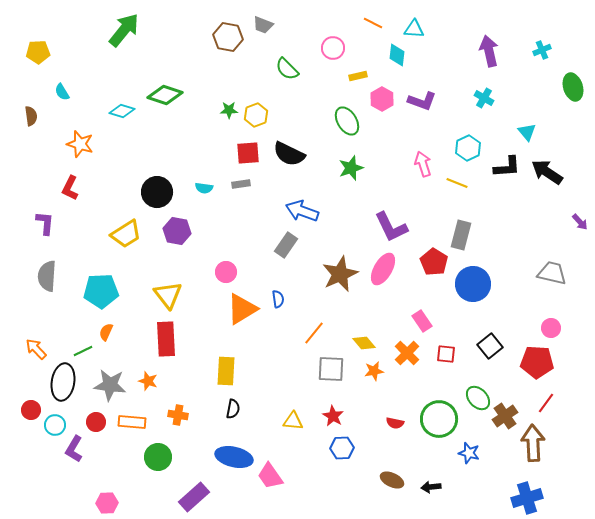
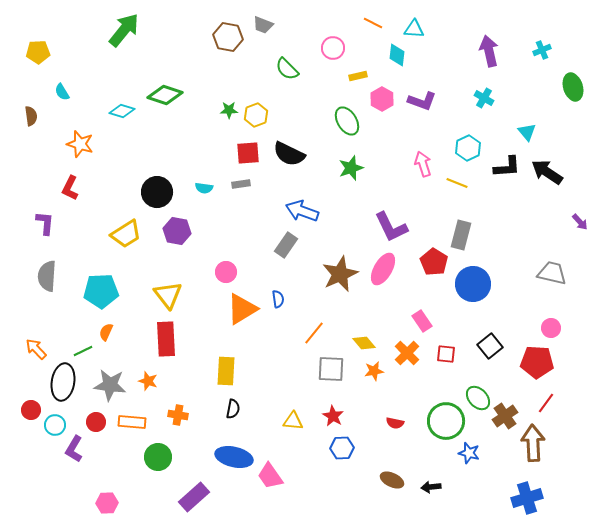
green circle at (439, 419): moved 7 px right, 2 px down
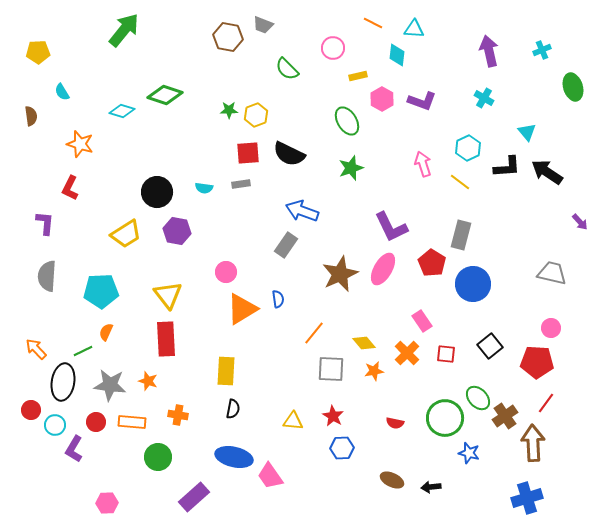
yellow line at (457, 183): moved 3 px right, 1 px up; rotated 15 degrees clockwise
red pentagon at (434, 262): moved 2 px left, 1 px down
green circle at (446, 421): moved 1 px left, 3 px up
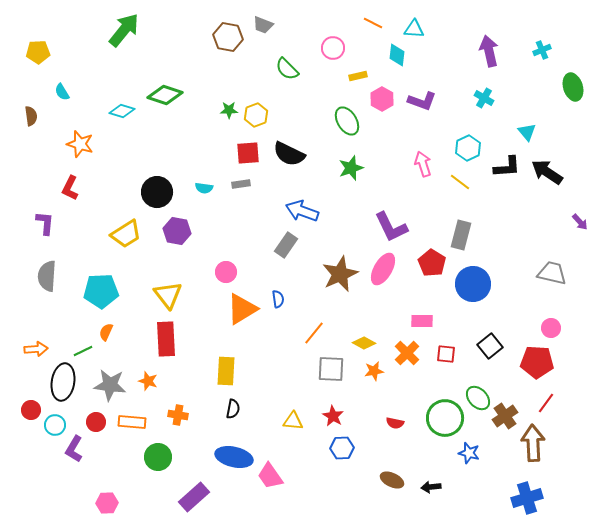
pink rectangle at (422, 321): rotated 55 degrees counterclockwise
yellow diamond at (364, 343): rotated 20 degrees counterclockwise
orange arrow at (36, 349): rotated 130 degrees clockwise
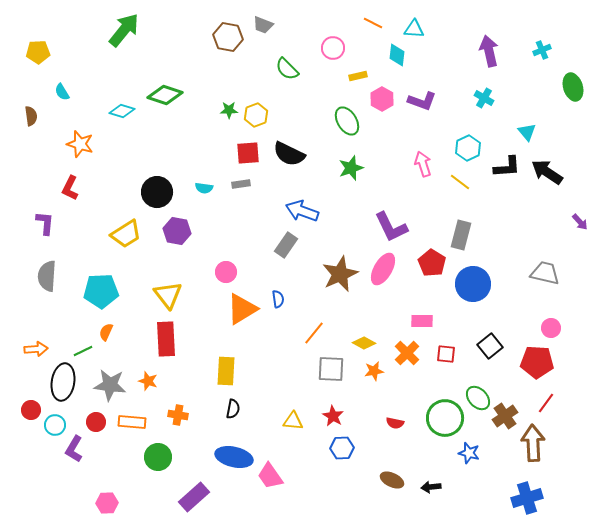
gray trapezoid at (552, 273): moved 7 px left
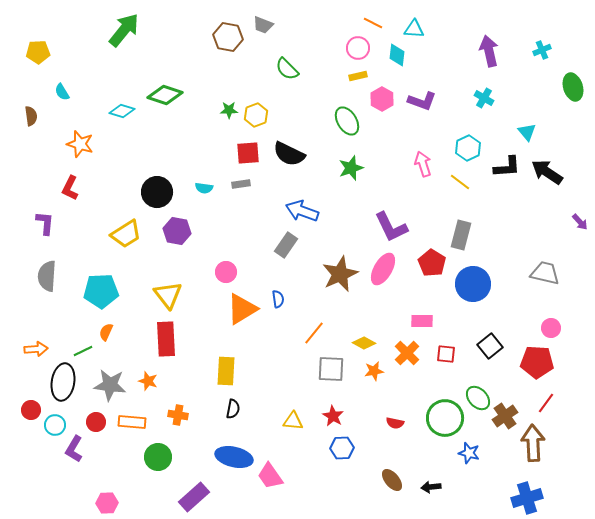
pink circle at (333, 48): moved 25 px right
brown ellipse at (392, 480): rotated 25 degrees clockwise
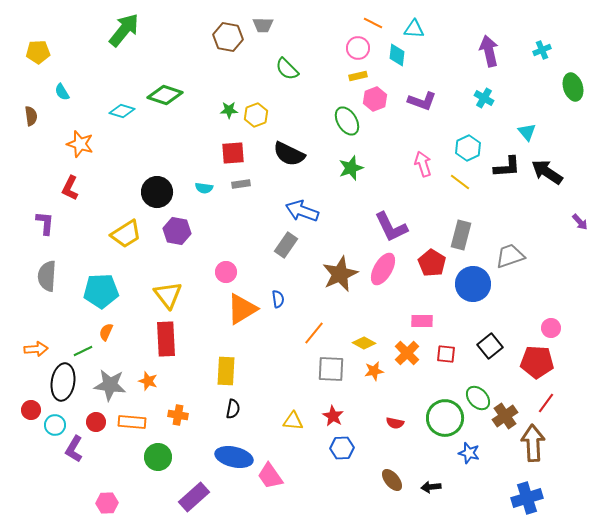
gray trapezoid at (263, 25): rotated 20 degrees counterclockwise
pink hexagon at (382, 99): moved 7 px left; rotated 10 degrees clockwise
red square at (248, 153): moved 15 px left
gray trapezoid at (545, 273): moved 35 px left, 17 px up; rotated 32 degrees counterclockwise
